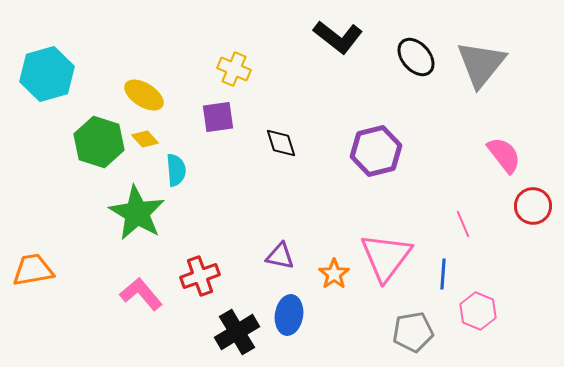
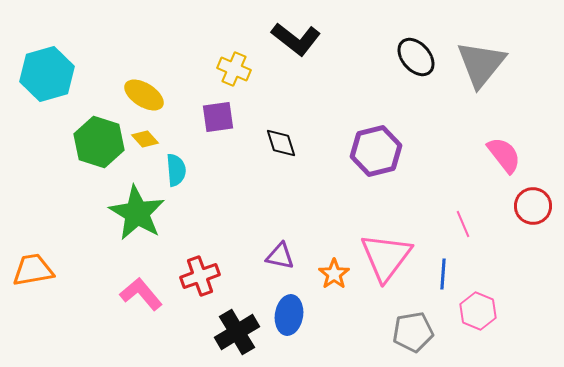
black L-shape: moved 42 px left, 2 px down
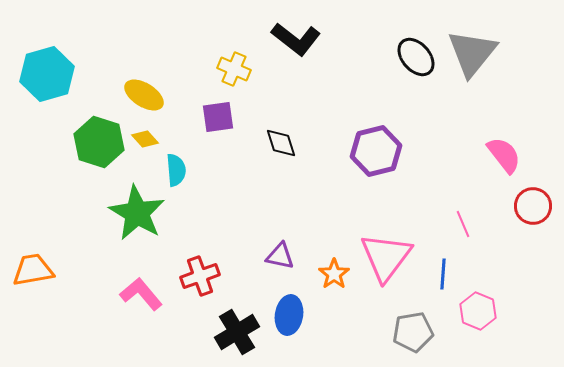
gray triangle: moved 9 px left, 11 px up
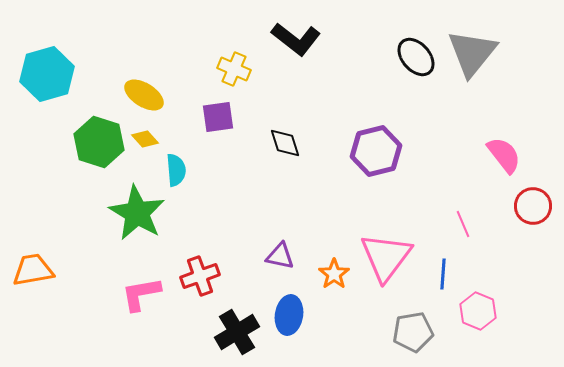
black diamond: moved 4 px right
pink L-shape: rotated 60 degrees counterclockwise
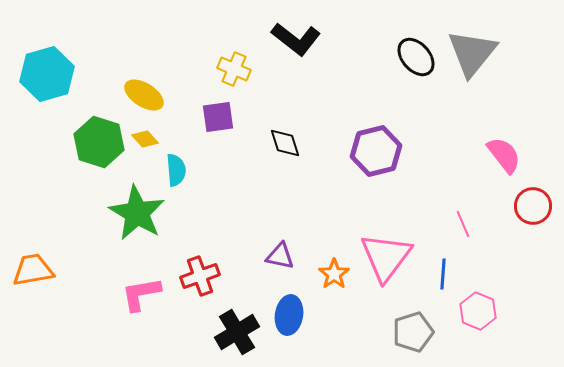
gray pentagon: rotated 9 degrees counterclockwise
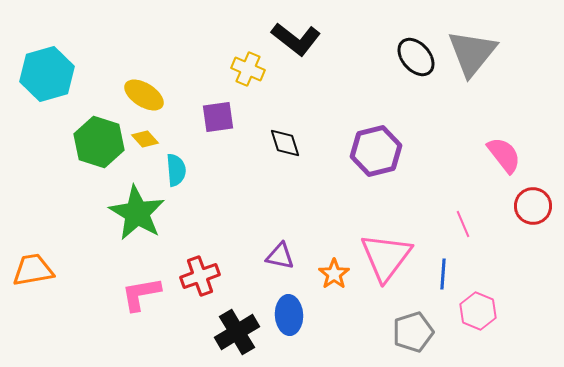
yellow cross: moved 14 px right
blue ellipse: rotated 12 degrees counterclockwise
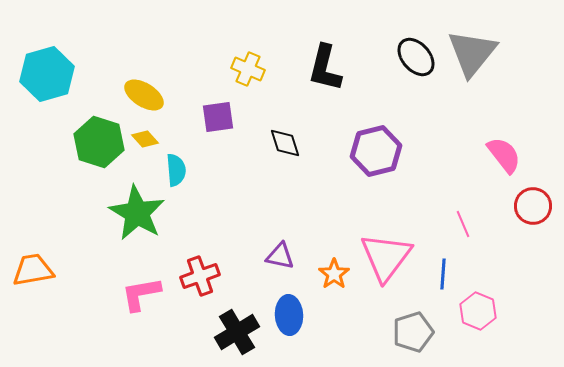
black L-shape: moved 29 px right, 29 px down; rotated 66 degrees clockwise
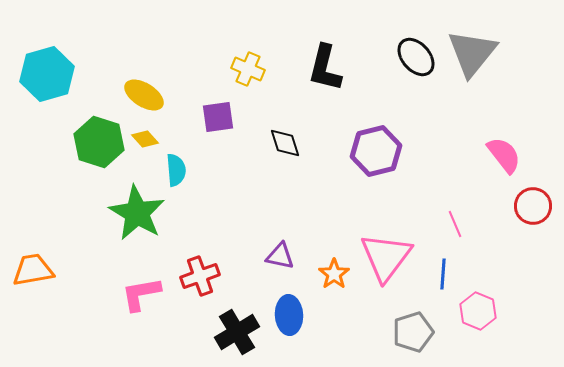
pink line: moved 8 px left
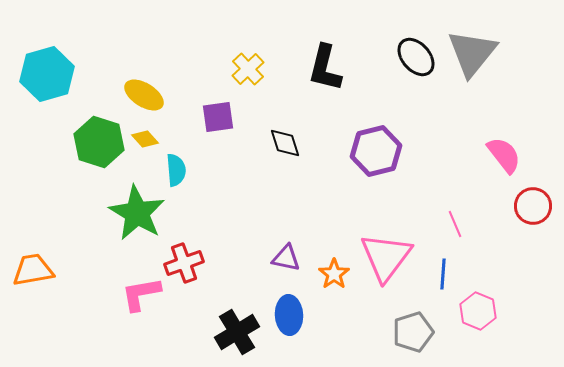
yellow cross: rotated 24 degrees clockwise
purple triangle: moved 6 px right, 2 px down
red cross: moved 16 px left, 13 px up
